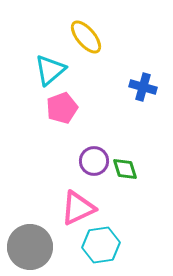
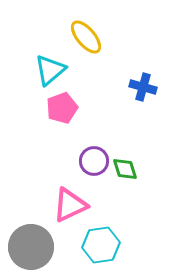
pink triangle: moved 8 px left, 3 px up
gray circle: moved 1 px right
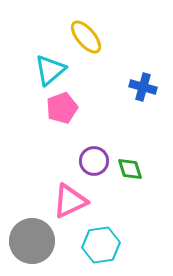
green diamond: moved 5 px right
pink triangle: moved 4 px up
gray circle: moved 1 px right, 6 px up
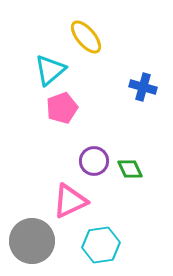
green diamond: rotated 8 degrees counterclockwise
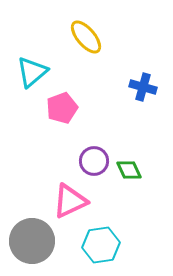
cyan triangle: moved 18 px left, 2 px down
green diamond: moved 1 px left, 1 px down
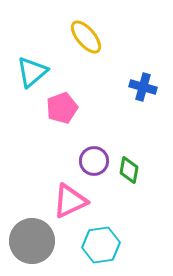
green diamond: rotated 36 degrees clockwise
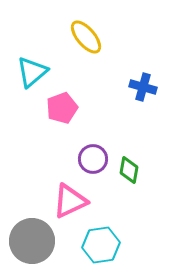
purple circle: moved 1 px left, 2 px up
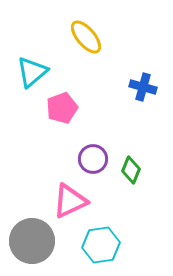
green diamond: moved 2 px right; rotated 12 degrees clockwise
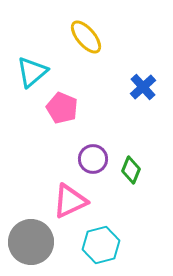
blue cross: rotated 32 degrees clockwise
pink pentagon: rotated 28 degrees counterclockwise
gray circle: moved 1 px left, 1 px down
cyan hexagon: rotated 6 degrees counterclockwise
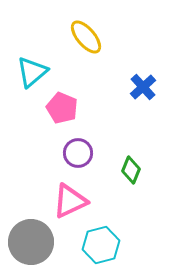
purple circle: moved 15 px left, 6 px up
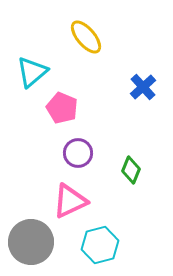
cyan hexagon: moved 1 px left
